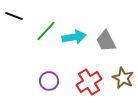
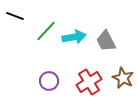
black line: moved 1 px right
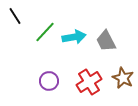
black line: rotated 36 degrees clockwise
green line: moved 1 px left, 1 px down
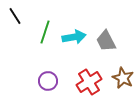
green line: rotated 25 degrees counterclockwise
purple circle: moved 1 px left
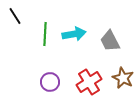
green line: moved 2 px down; rotated 15 degrees counterclockwise
cyan arrow: moved 3 px up
gray trapezoid: moved 4 px right
purple circle: moved 2 px right, 1 px down
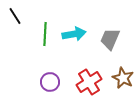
gray trapezoid: moved 2 px up; rotated 50 degrees clockwise
